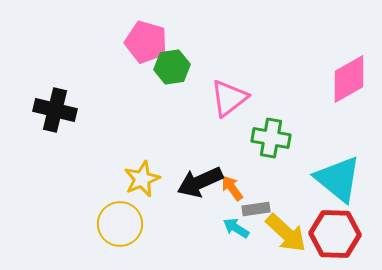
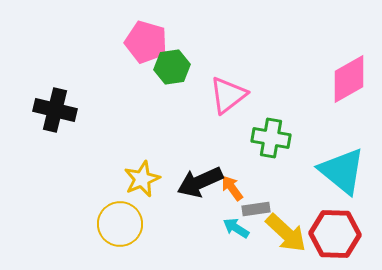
pink triangle: moved 1 px left, 3 px up
cyan triangle: moved 4 px right, 8 px up
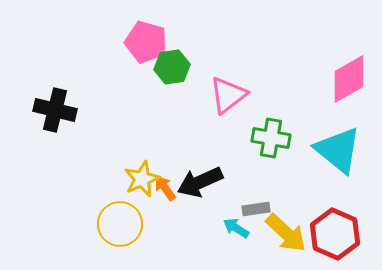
cyan triangle: moved 4 px left, 21 px up
orange arrow: moved 67 px left
red hexagon: rotated 21 degrees clockwise
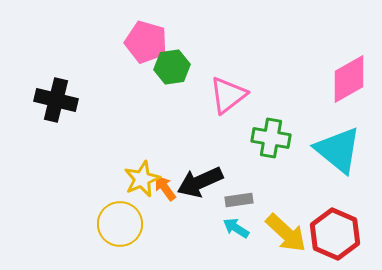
black cross: moved 1 px right, 10 px up
gray rectangle: moved 17 px left, 9 px up
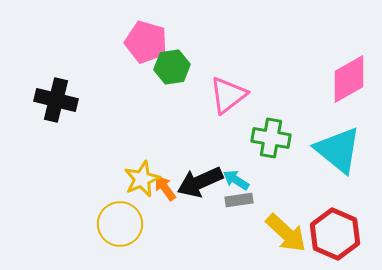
cyan arrow: moved 48 px up
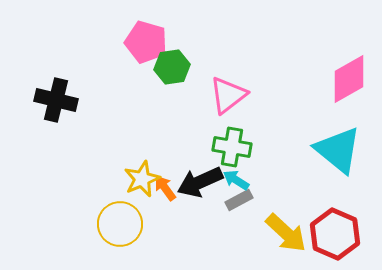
green cross: moved 39 px left, 9 px down
gray rectangle: rotated 20 degrees counterclockwise
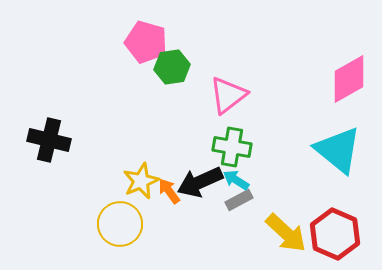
black cross: moved 7 px left, 40 px down
yellow star: moved 1 px left, 2 px down
orange arrow: moved 4 px right, 3 px down
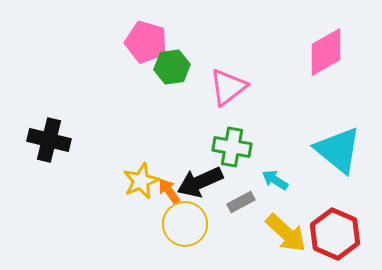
pink diamond: moved 23 px left, 27 px up
pink triangle: moved 8 px up
cyan arrow: moved 39 px right
gray rectangle: moved 2 px right, 2 px down
yellow circle: moved 65 px right
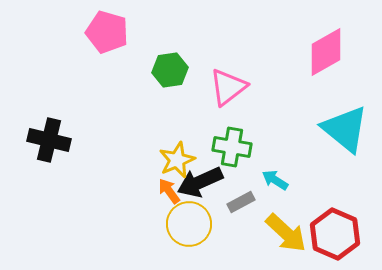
pink pentagon: moved 39 px left, 10 px up
green hexagon: moved 2 px left, 3 px down
cyan triangle: moved 7 px right, 21 px up
yellow star: moved 36 px right, 21 px up
yellow circle: moved 4 px right
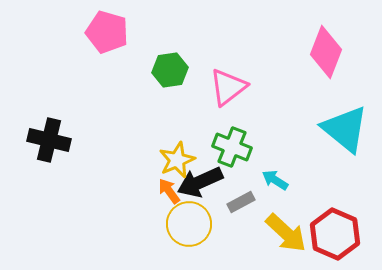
pink diamond: rotated 39 degrees counterclockwise
green cross: rotated 12 degrees clockwise
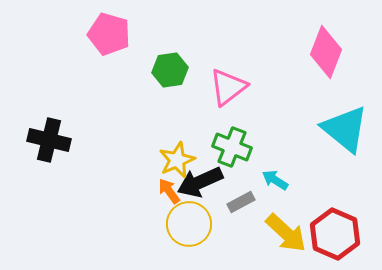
pink pentagon: moved 2 px right, 2 px down
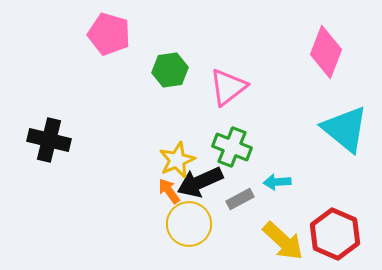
cyan arrow: moved 2 px right, 2 px down; rotated 36 degrees counterclockwise
gray rectangle: moved 1 px left, 3 px up
yellow arrow: moved 3 px left, 8 px down
